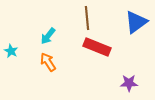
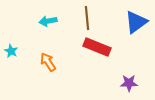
cyan arrow: moved 15 px up; rotated 42 degrees clockwise
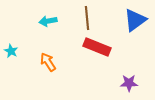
blue triangle: moved 1 px left, 2 px up
